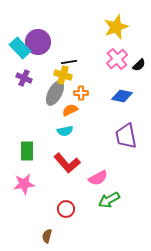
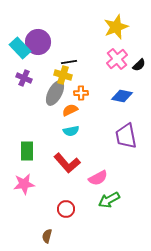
cyan semicircle: moved 6 px right
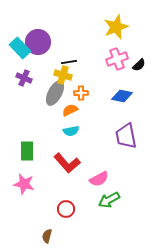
pink cross: rotated 20 degrees clockwise
pink semicircle: moved 1 px right, 1 px down
pink star: rotated 20 degrees clockwise
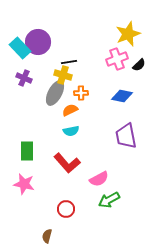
yellow star: moved 12 px right, 7 px down
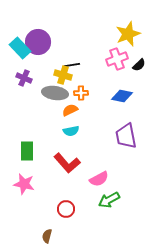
black line: moved 3 px right, 3 px down
gray ellipse: rotated 70 degrees clockwise
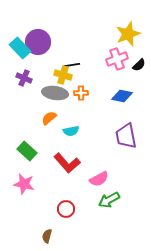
orange semicircle: moved 21 px left, 8 px down; rotated 14 degrees counterclockwise
green rectangle: rotated 48 degrees counterclockwise
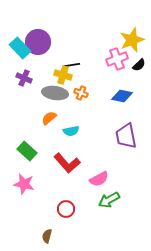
yellow star: moved 4 px right, 6 px down
orange cross: rotated 24 degrees clockwise
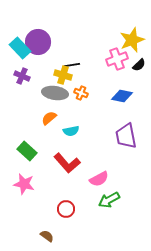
purple cross: moved 2 px left, 2 px up
brown semicircle: rotated 112 degrees clockwise
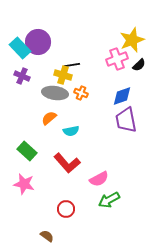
blue diamond: rotated 30 degrees counterclockwise
purple trapezoid: moved 16 px up
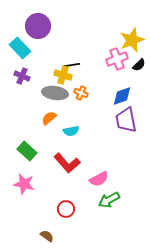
purple circle: moved 16 px up
